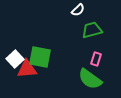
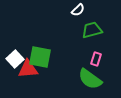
red triangle: moved 1 px right
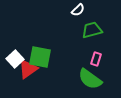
red triangle: rotated 30 degrees counterclockwise
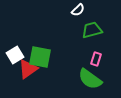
white square: moved 4 px up; rotated 12 degrees clockwise
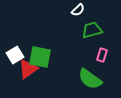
pink rectangle: moved 6 px right, 4 px up
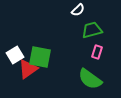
pink rectangle: moved 5 px left, 3 px up
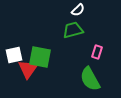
green trapezoid: moved 19 px left
white square: moved 1 px left; rotated 18 degrees clockwise
red triangle: rotated 20 degrees counterclockwise
green semicircle: rotated 25 degrees clockwise
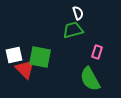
white semicircle: moved 3 px down; rotated 64 degrees counterclockwise
red triangle: moved 3 px left; rotated 20 degrees counterclockwise
